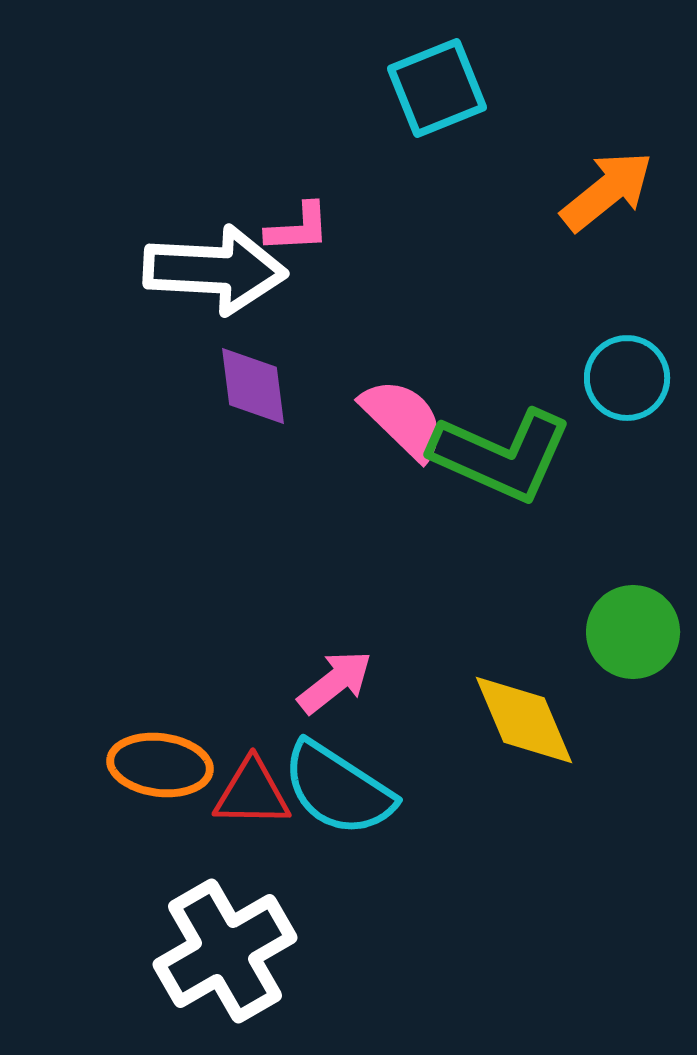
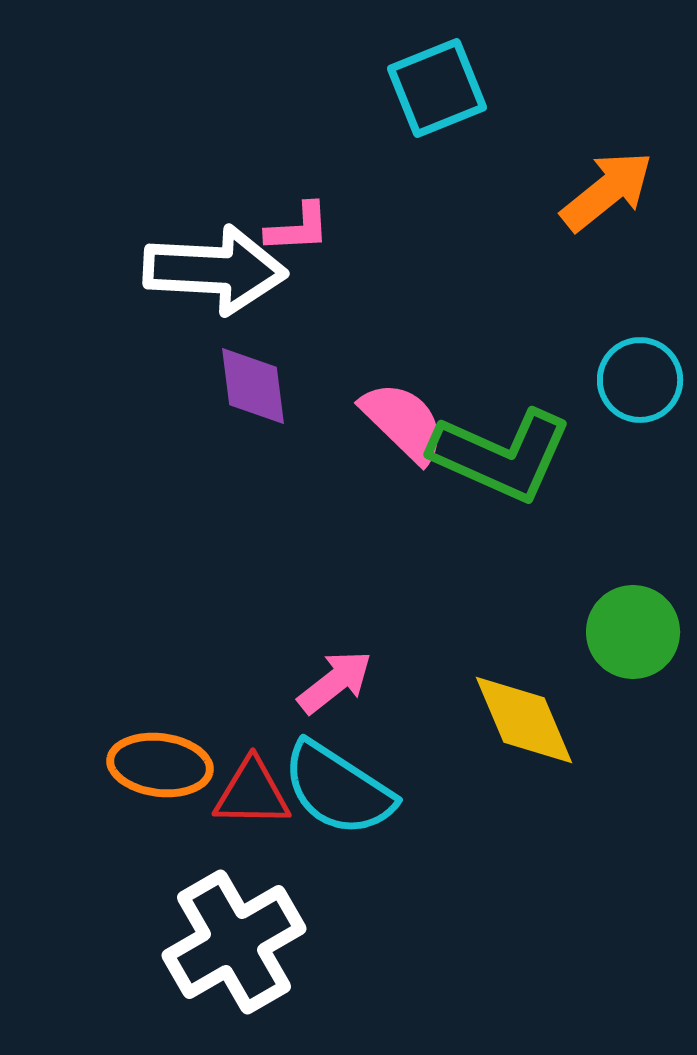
cyan circle: moved 13 px right, 2 px down
pink semicircle: moved 3 px down
white cross: moved 9 px right, 9 px up
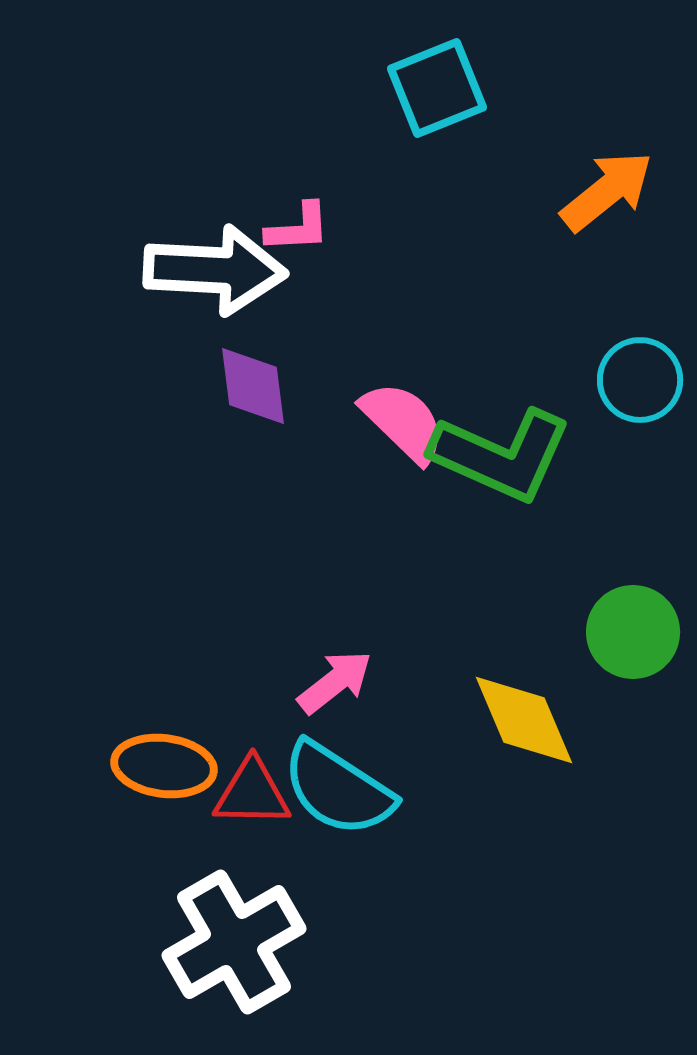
orange ellipse: moved 4 px right, 1 px down
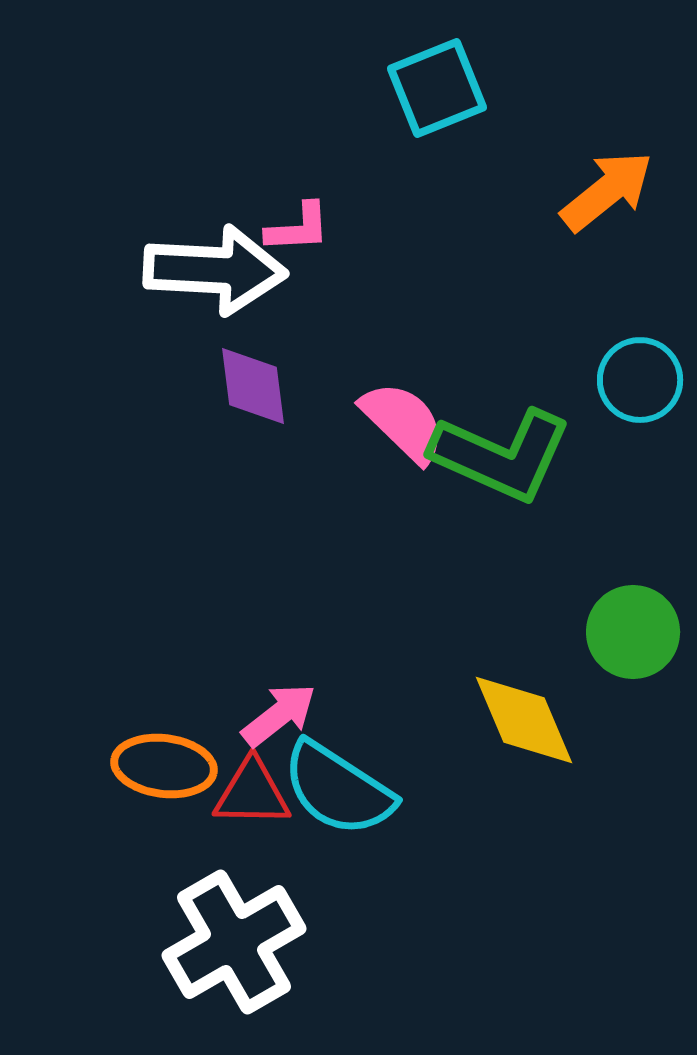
pink arrow: moved 56 px left, 33 px down
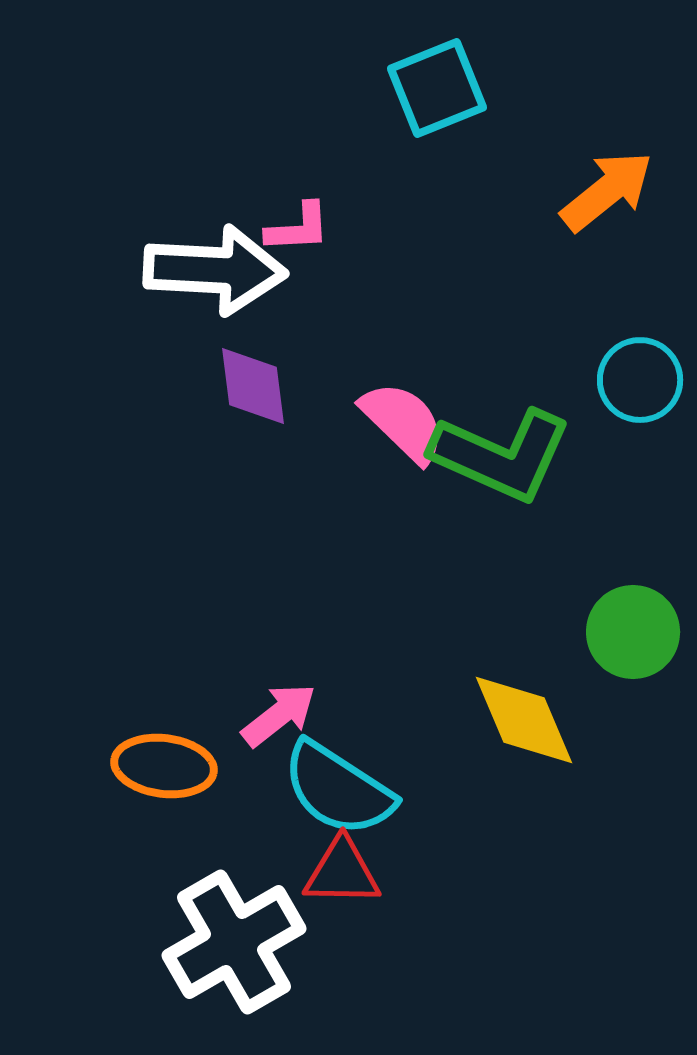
red triangle: moved 90 px right, 79 px down
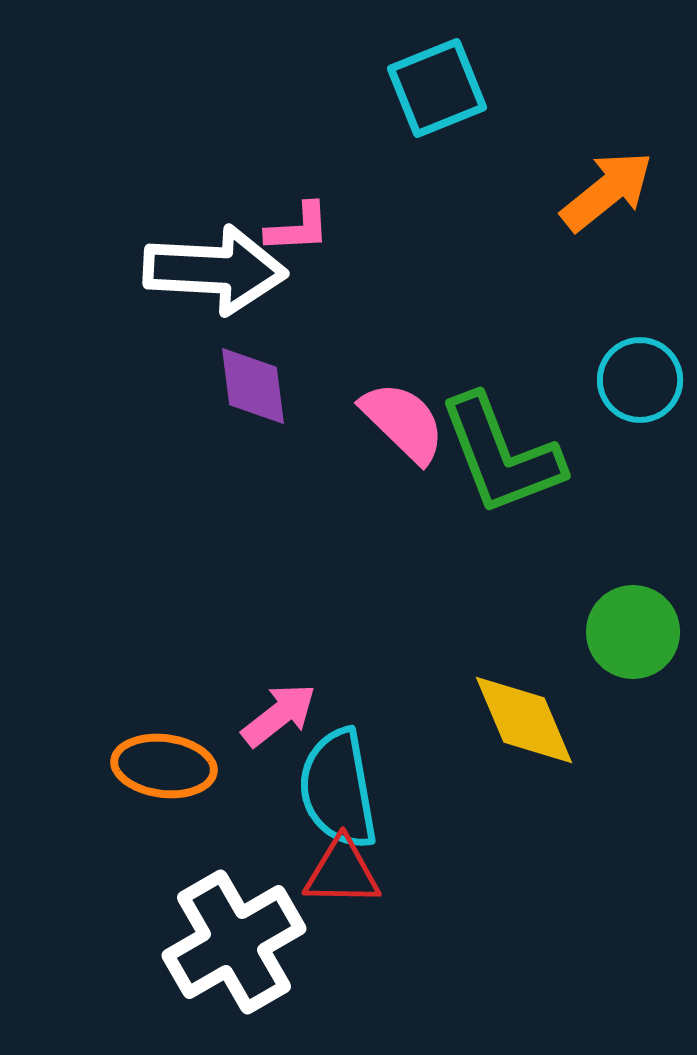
green L-shape: rotated 45 degrees clockwise
cyan semicircle: rotated 47 degrees clockwise
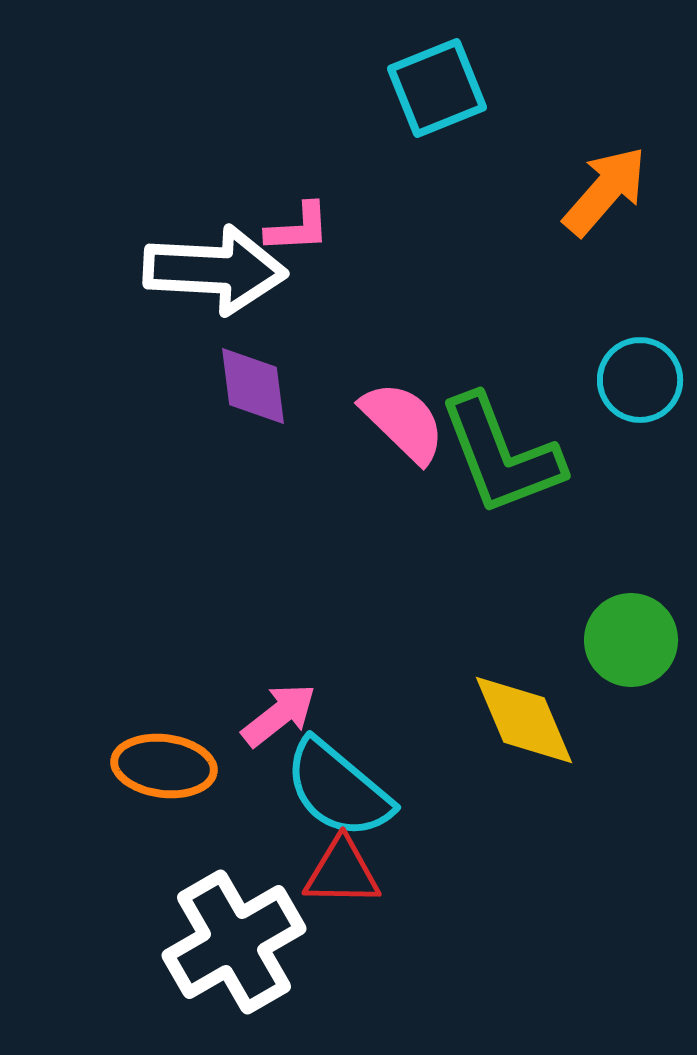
orange arrow: moved 2 px left; rotated 10 degrees counterclockwise
green circle: moved 2 px left, 8 px down
cyan semicircle: rotated 40 degrees counterclockwise
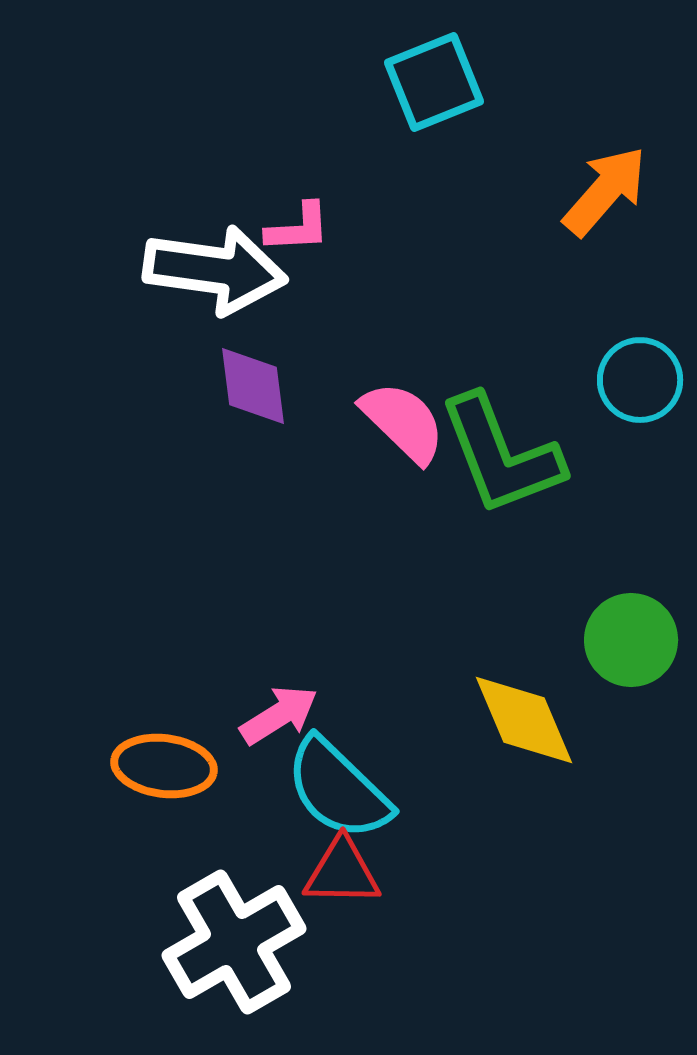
cyan square: moved 3 px left, 6 px up
white arrow: rotated 5 degrees clockwise
pink arrow: rotated 6 degrees clockwise
cyan semicircle: rotated 4 degrees clockwise
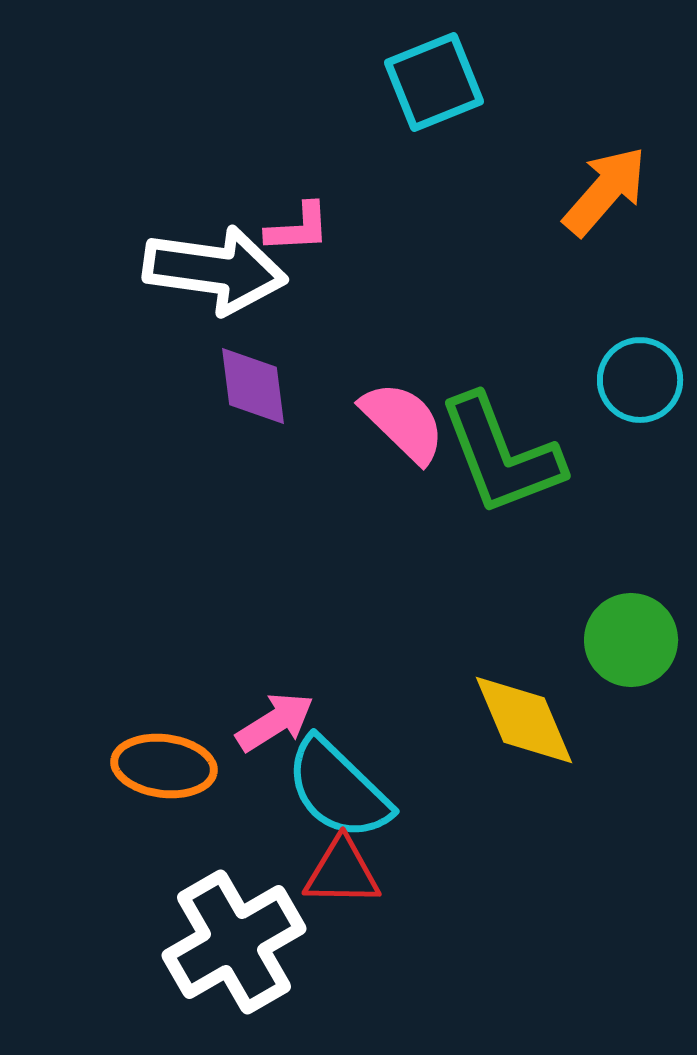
pink arrow: moved 4 px left, 7 px down
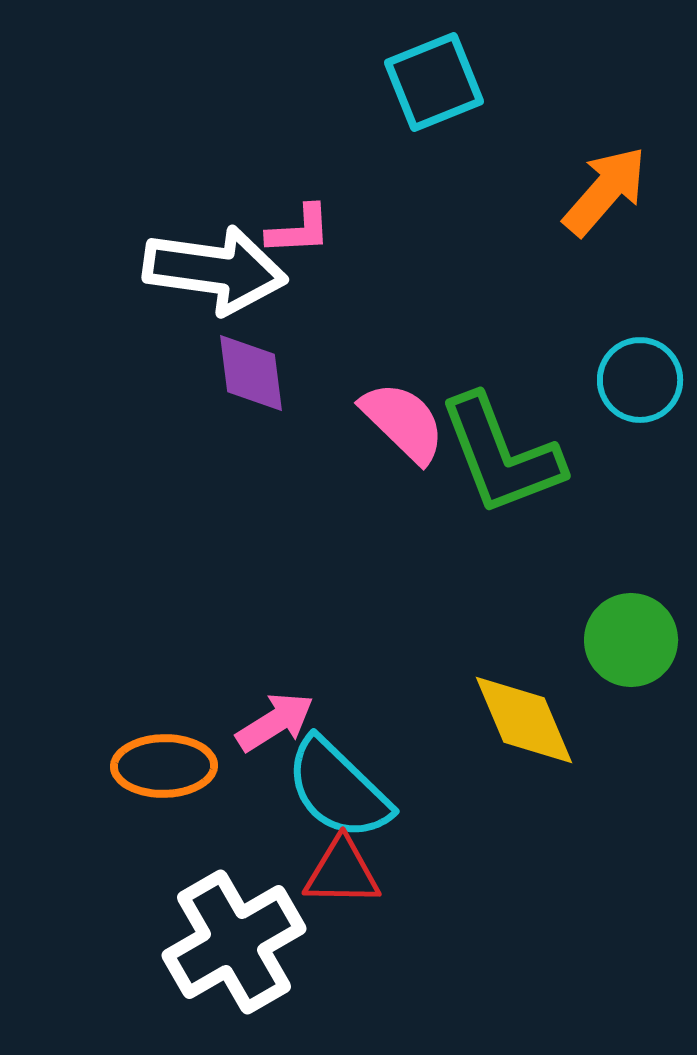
pink L-shape: moved 1 px right, 2 px down
purple diamond: moved 2 px left, 13 px up
orange ellipse: rotated 8 degrees counterclockwise
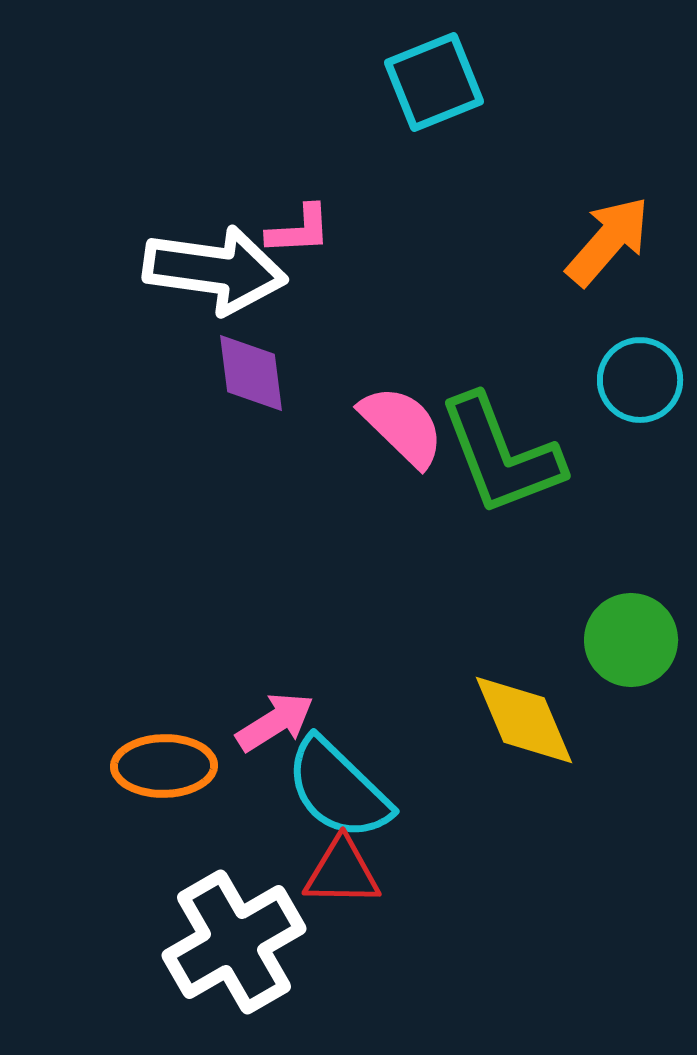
orange arrow: moved 3 px right, 50 px down
pink semicircle: moved 1 px left, 4 px down
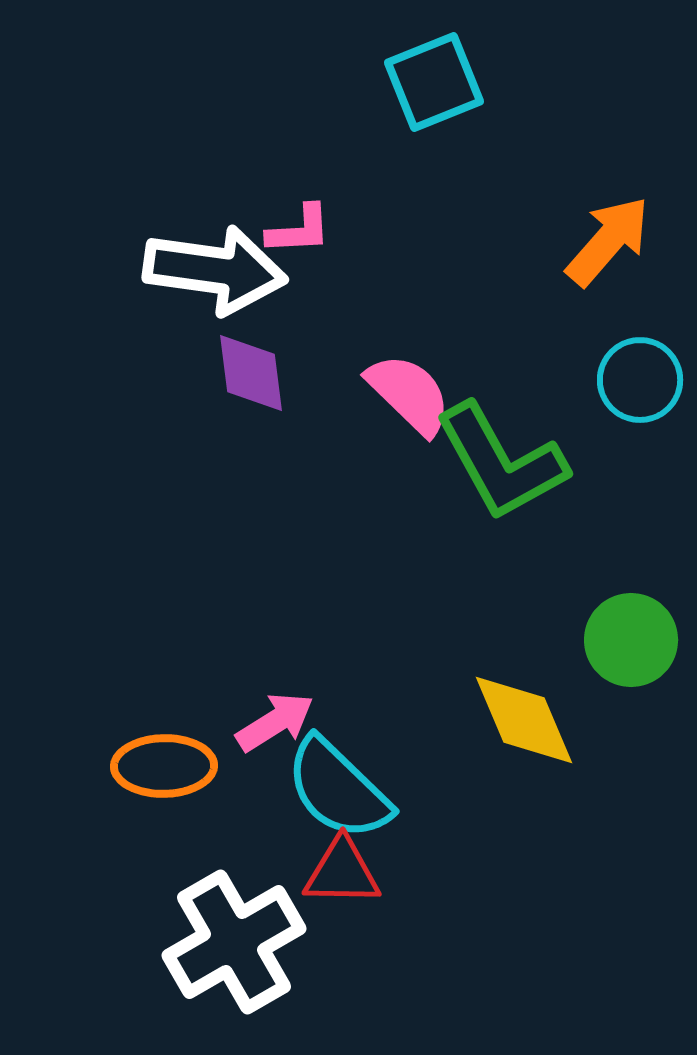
pink semicircle: moved 7 px right, 32 px up
green L-shape: moved 7 px down; rotated 8 degrees counterclockwise
